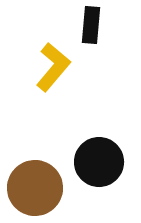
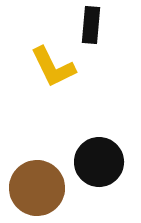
yellow L-shape: rotated 114 degrees clockwise
brown circle: moved 2 px right
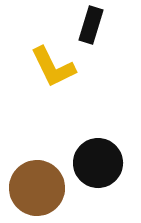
black rectangle: rotated 12 degrees clockwise
black circle: moved 1 px left, 1 px down
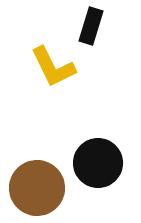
black rectangle: moved 1 px down
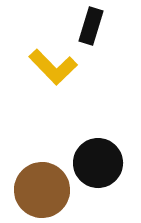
yellow L-shape: rotated 18 degrees counterclockwise
brown circle: moved 5 px right, 2 px down
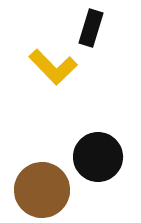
black rectangle: moved 2 px down
black circle: moved 6 px up
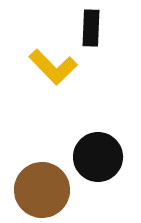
black rectangle: rotated 15 degrees counterclockwise
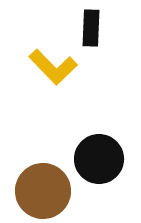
black circle: moved 1 px right, 2 px down
brown circle: moved 1 px right, 1 px down
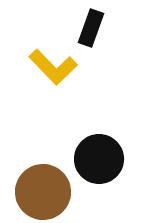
black rectangle: rotated 18 degrees clockwise
brown circle: moved 1 px down
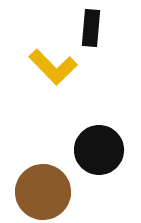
black rectangle: rotated 15 degrees counterclockwise
black circle: moved 9 px up
